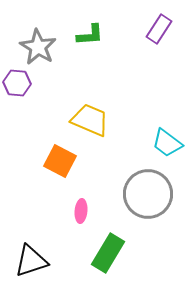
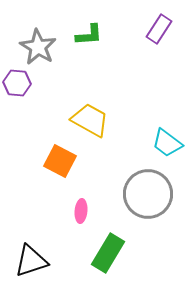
green L-shape: moved 1 px left
yellow trapezoid: rotated 6 degrees clockwise
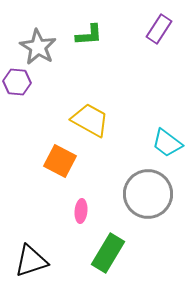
purple hexagon: moved 1 px up
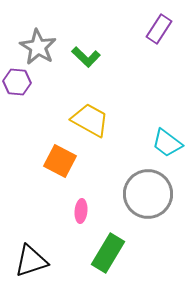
green L-shape: moved 3 px left, 22 px down; rotated 48 degrees clockwise
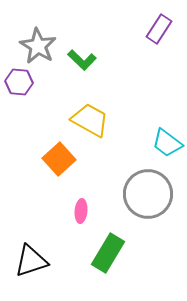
gray star: moved 1 px up
green L-shape: moved 4 px left, 3 px down
purple hexagon: moved 2 px right
orange square: moved 1 px left, 2 px up; rotated 20 degrees clockwise
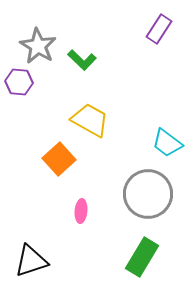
green rectangle: moved 34 px right, 4 px down
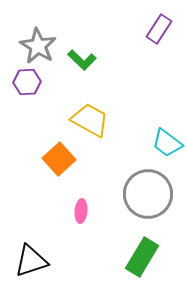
purple hexagon: moved 8 px right; rotated 8 degrees counterclockwise
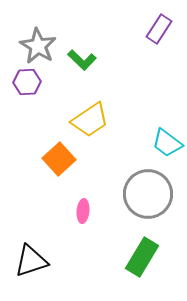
yellow trapezoid: rotated 117 degrees clockwise
pink ellipse: moved 2 px right
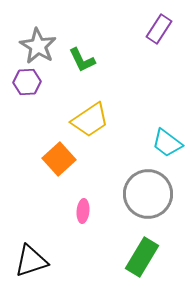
green L-shape: rotated 20 degrees clockwise
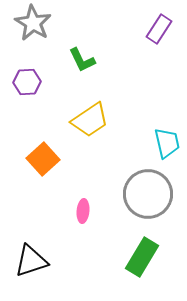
gray star: moved 5 px left, 23 px up
cyan trapezoid: rotated 140 degrees counterclockwise
orange square: moved 16 px left
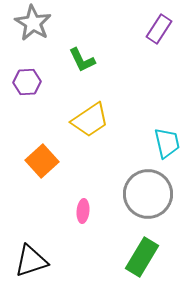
orange square: moved 1 px left, 2 px down
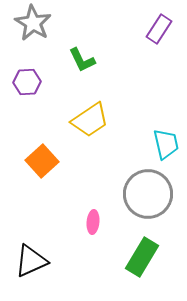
cyan trapezoid: moved 1 px left, 1 px down
pink ellipse: moved 10 px right, 11 px down
black triangle: rotated 6 degrees counterclockwise
